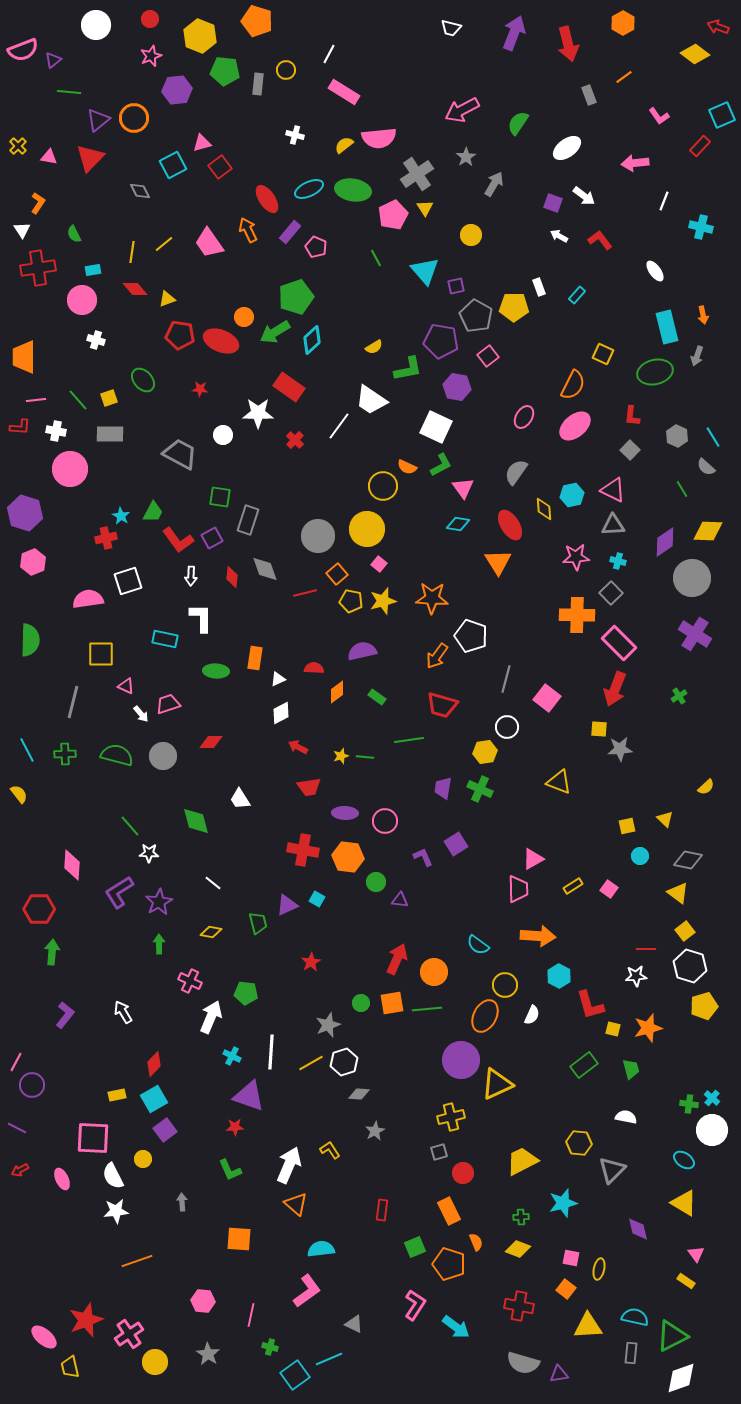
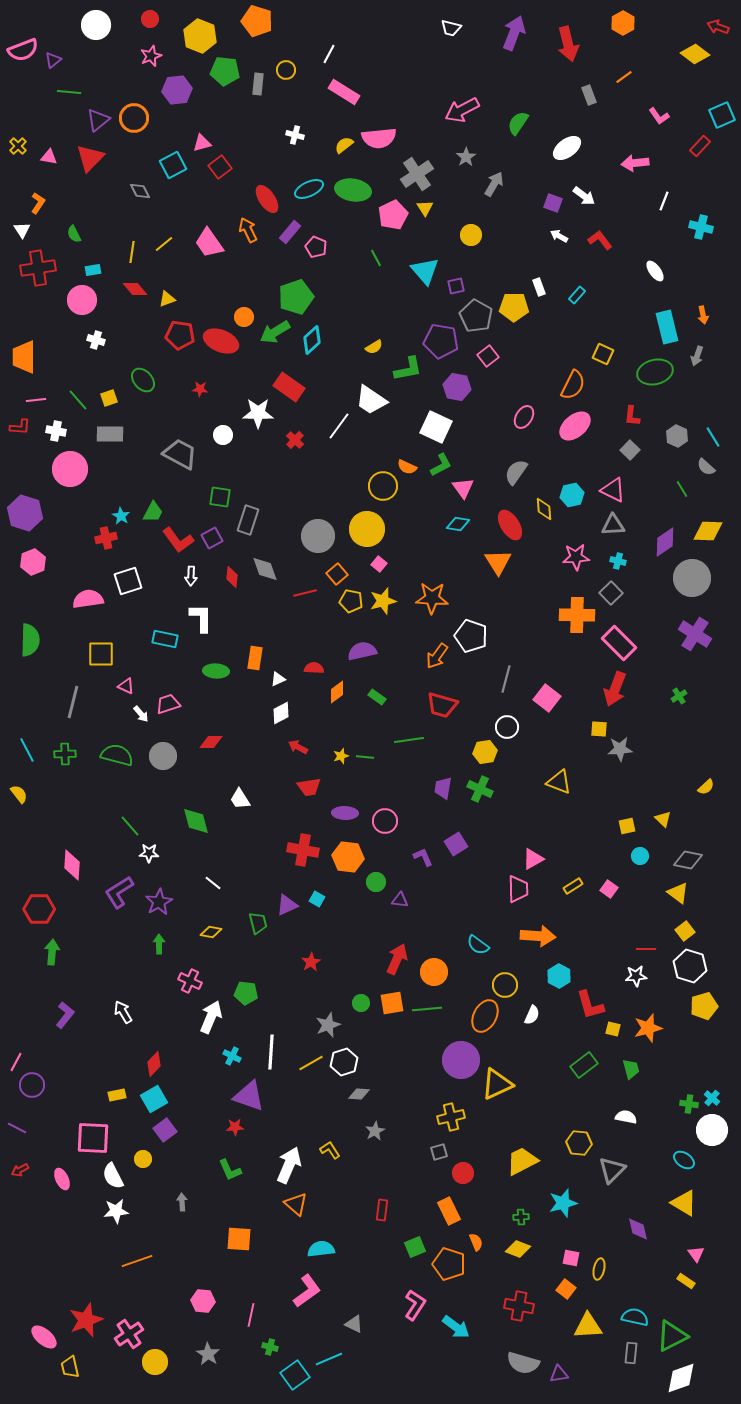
yellow triangle at (665, 819): moved 2 px left
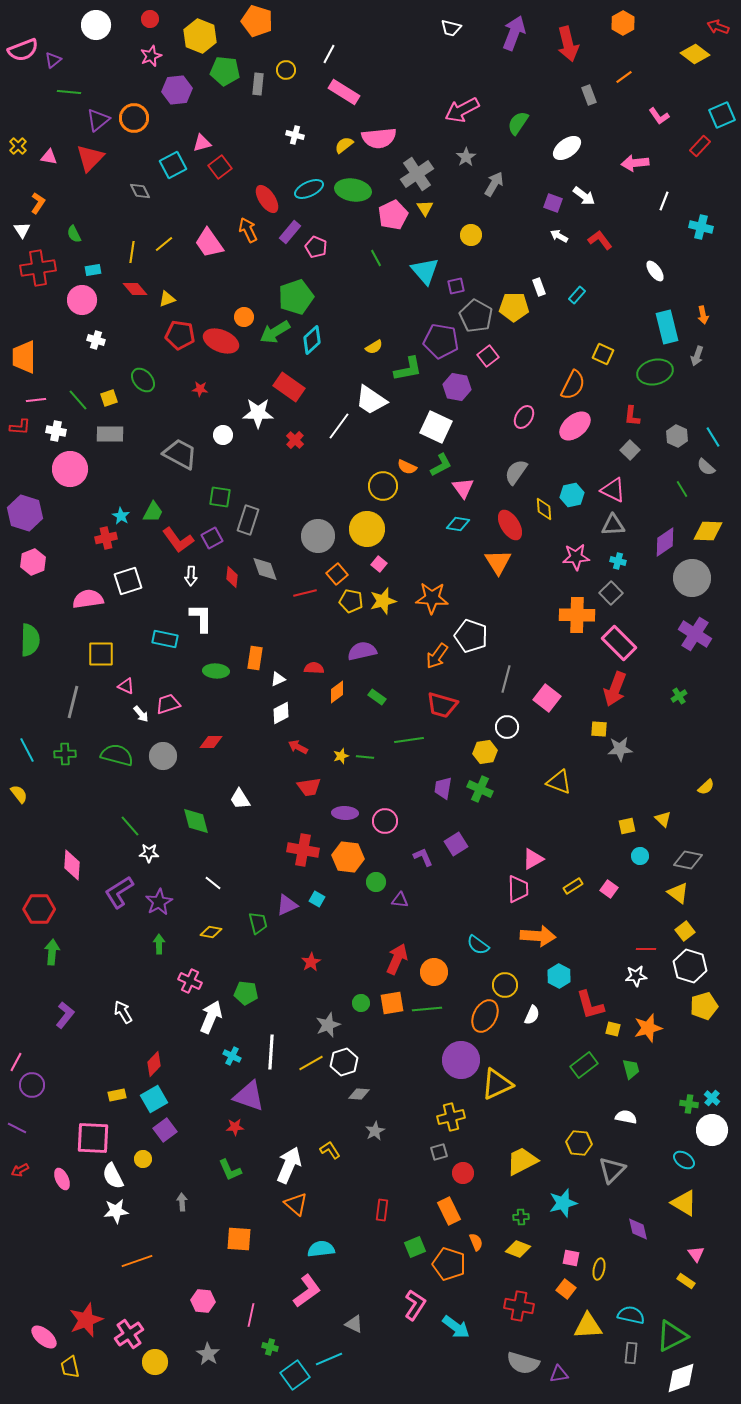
cyan semicircle at (635, 1317): moved 4 px left, 2 px up
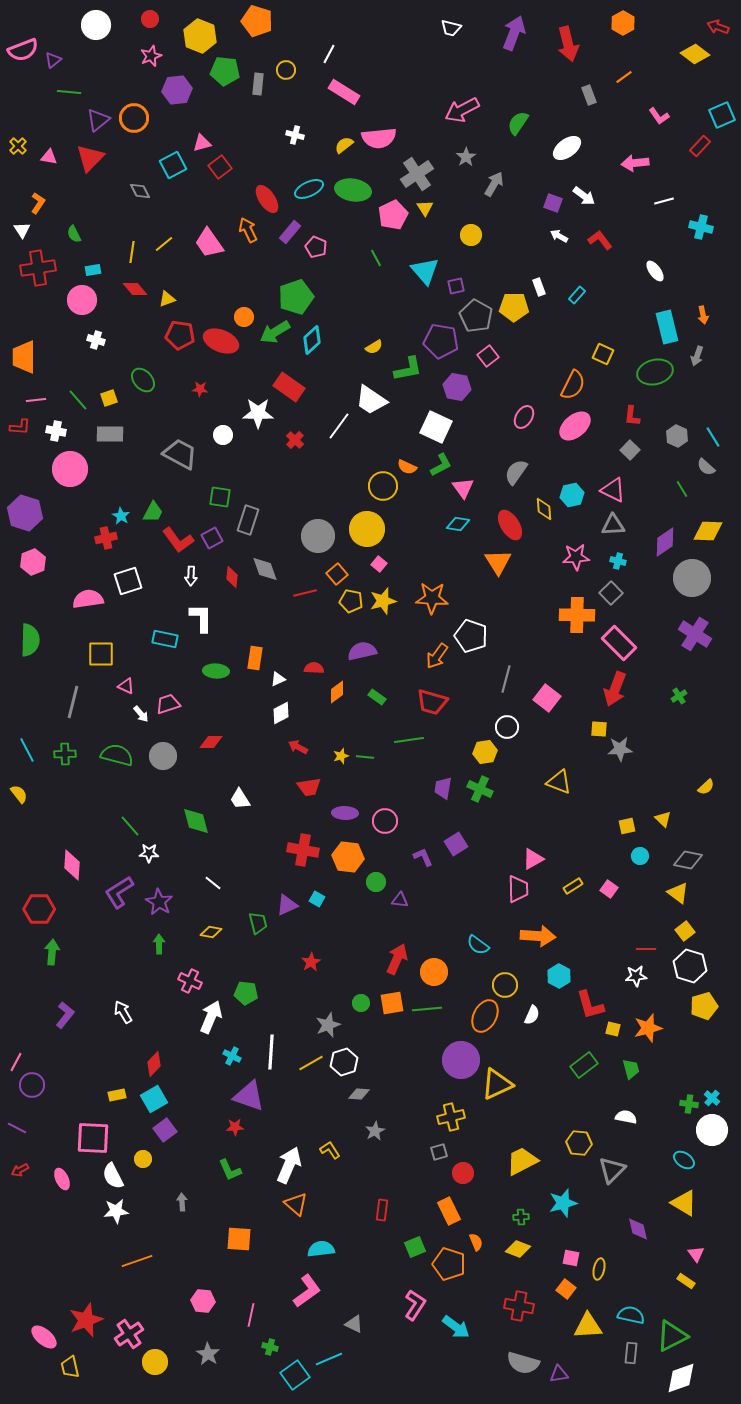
white line at (664, 201): rotated 54 degrees clockwise
red trapezoid at (442, 705): moved 10 px left, 3 px up
purple star at (159, 902): rotated 12 degrees counterclockwise
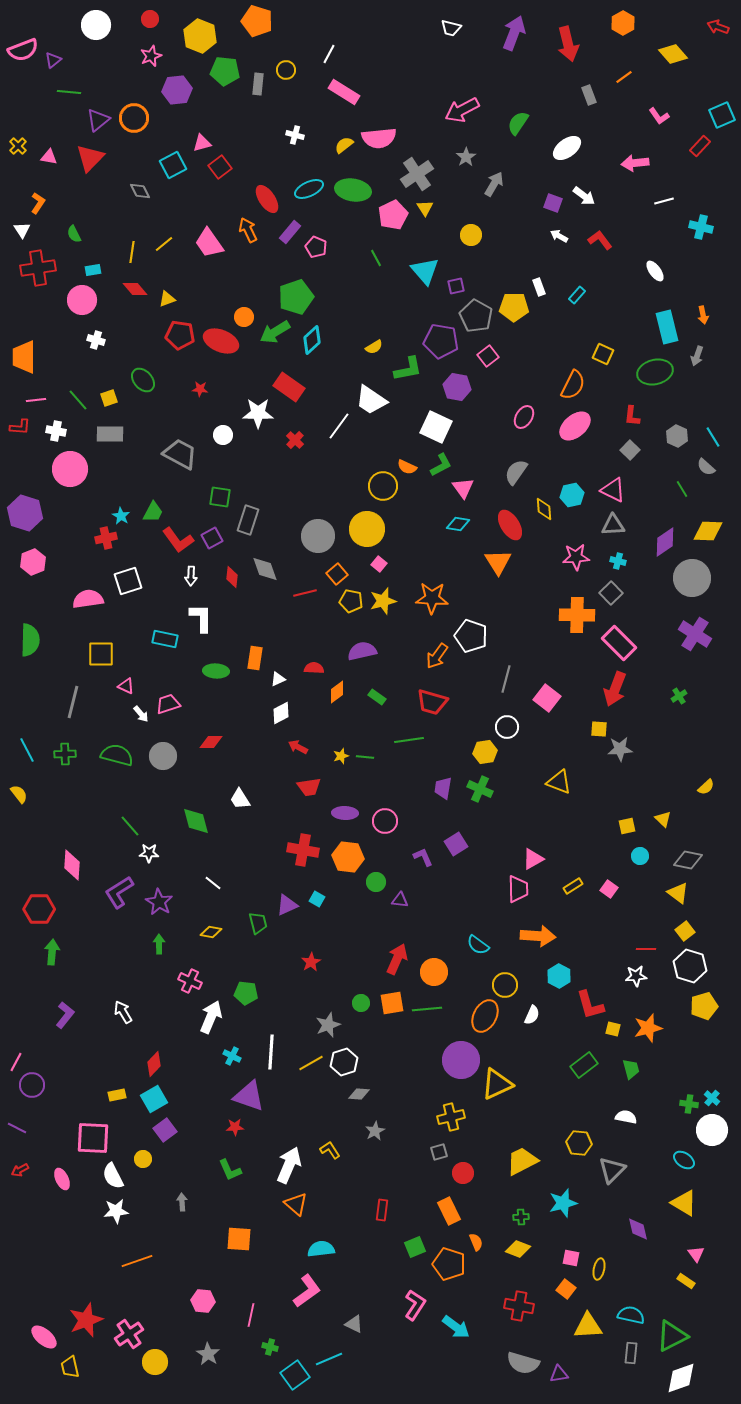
yellow diamond at (695, 54): moved 22 px left; rotated 12 degrees clockwise
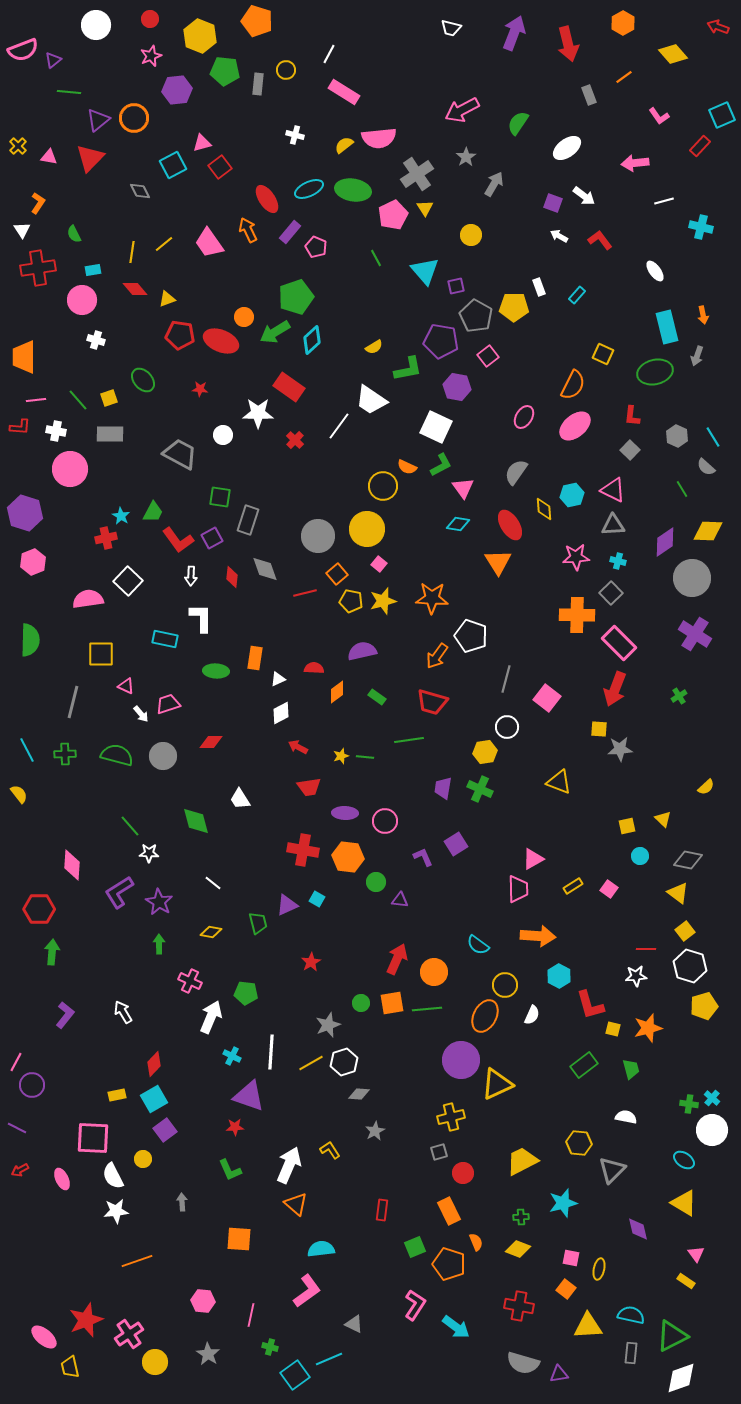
white square at (128, 581): rotated 28 degrees counterclockwise
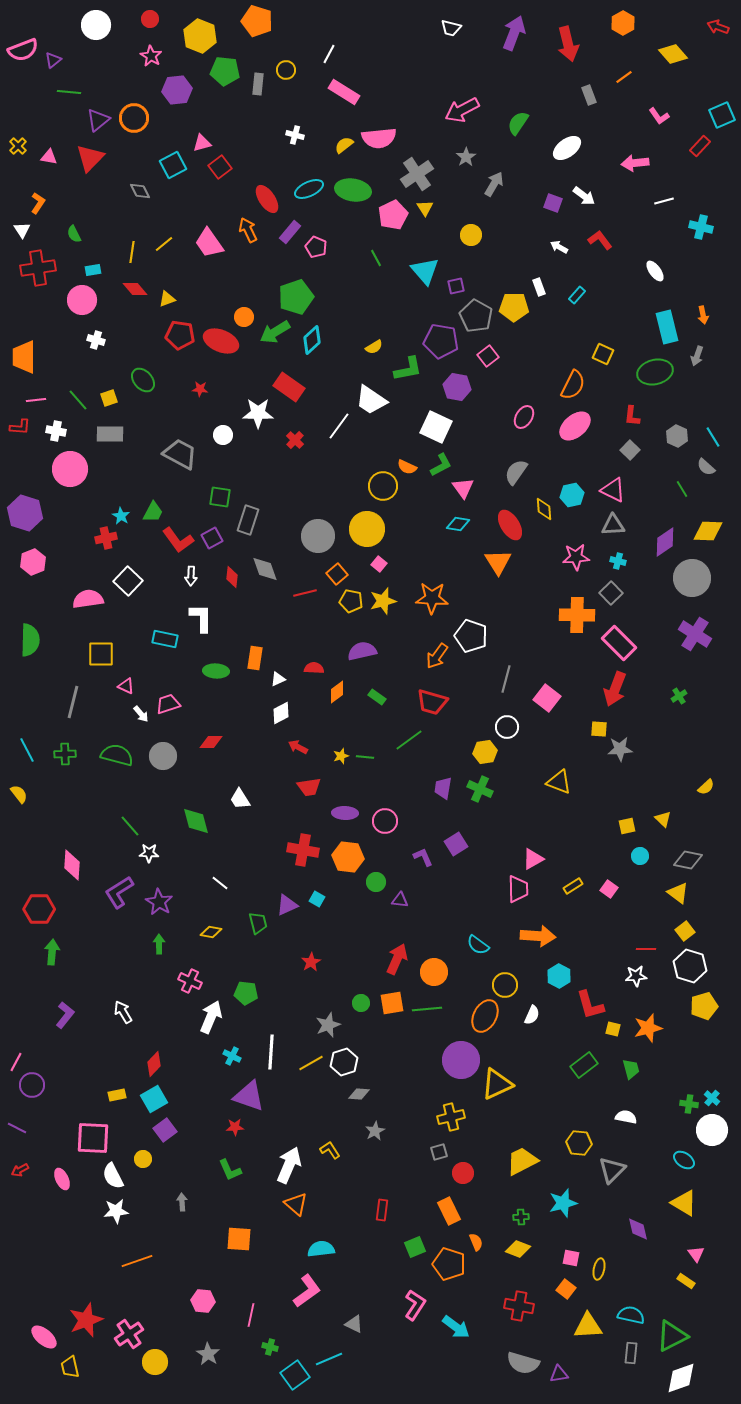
pink star at (151, 56): rotated 20 degrees counterclockwise
white arrow at (559, 236): moved 11 px down
green line at (409, 740): rotated 28 degrees counterclockwise
white line at (213, 883): moved 7 px right
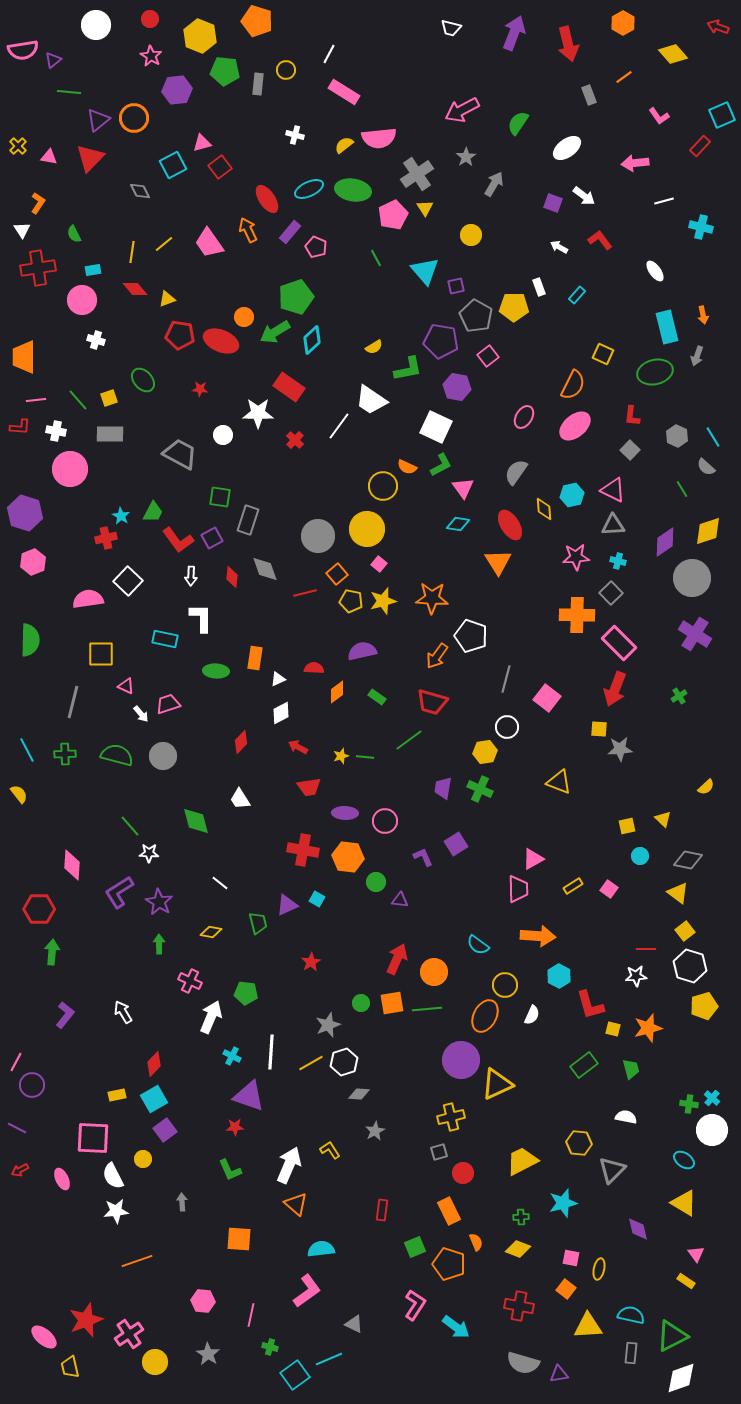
pink semicircle at (23, 50): rotated 12 degrees clockwise
yellow diamond at (708, 531): rotated 20 degrees counterclockwise
red diamond at (211, 742): moved 30 px right; rotated 45 degrees counterclockwise
